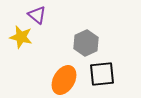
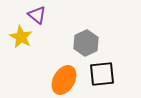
yellow star: rotated 15 degrees clockwise
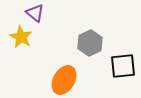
purple triangle: moved 2 px left, 2 px up
gray hexagon: moved 4 px right
black square: moved 21 px right, 8 px up
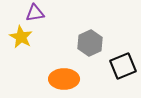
purple triangle: rotated 48 degrees counterclockwise
black square: rotated 16 degrees counterclockwise
orange ellipse: moved 1 px up; rotated 60 degrees clockwise
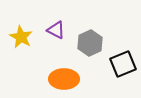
purple triangle: moved 21 px right, 17 px down; rotated 36 degrees clockwise
black square: moved 2 px up
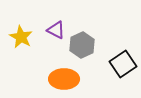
gray hexagon: moved 8 px left, 2 px down
black square: rotated 12 degrees counterclockwise
